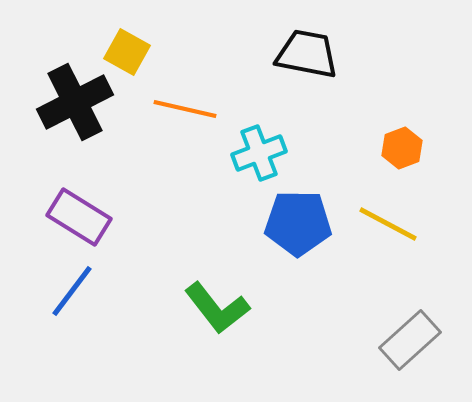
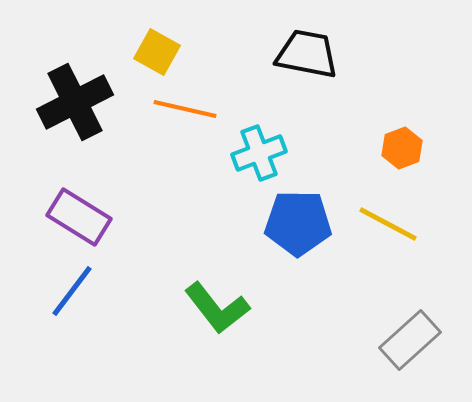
yellow square: moved 30 px right
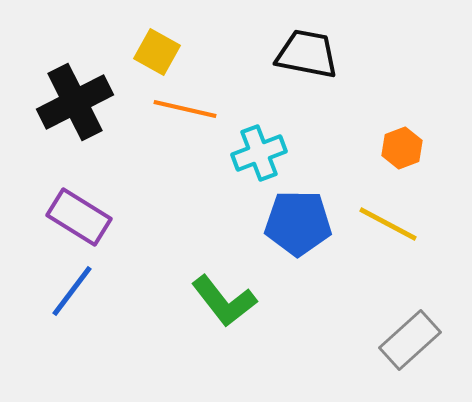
green L-shape: moved 7 px right, 7 px up
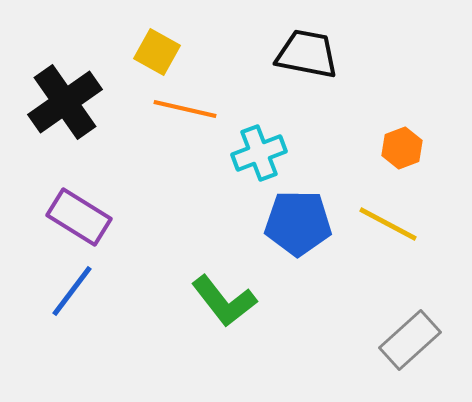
black cross: moved 10 px left; rotated 8 degrees counterclockwise
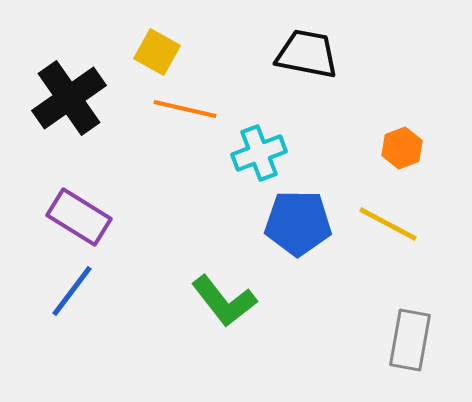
black cross: moved 4 px right, 4 px up
gray rectangle: rotated 38 degrees counterclockwise
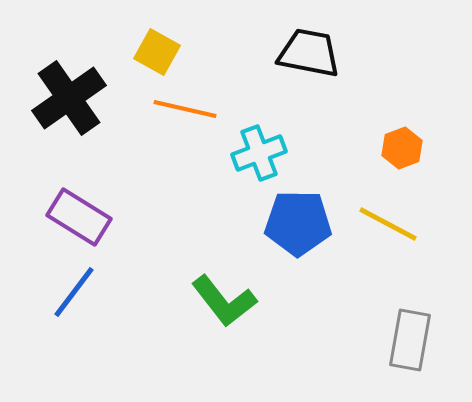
black trapezoid: moved 2 px right, 1 px up
blue line: moved 2 px right, 1 px down
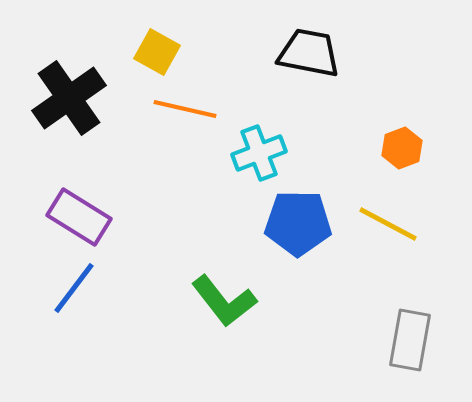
blue line: moved 4 px up
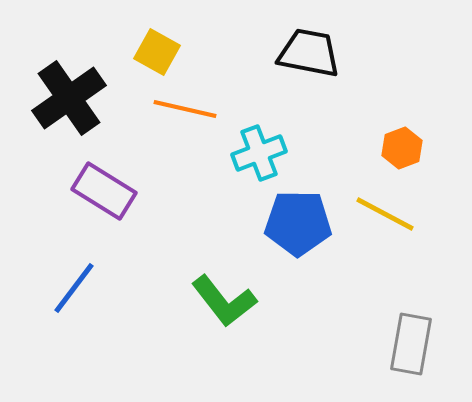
purple rectangle: moved 25 px right, 26 px up
yellow line: moved 3 px left, 10 px up
gray rectangle: moved 1 px right, 4 px down
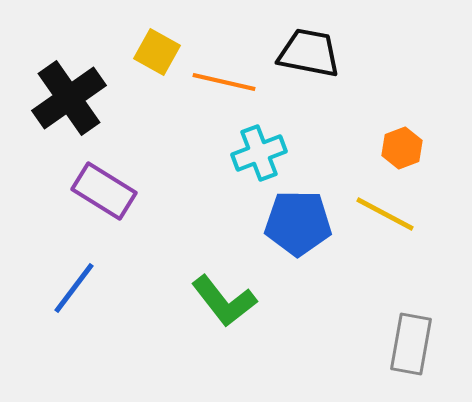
orange line: moved 39 px right, 27 px up
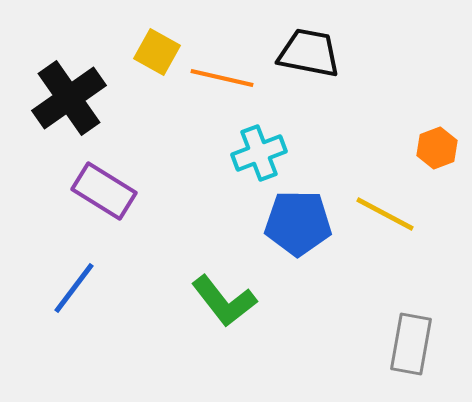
orange line: moved 2 px left, 4 px up
orange hexagon: moved 35 px right
